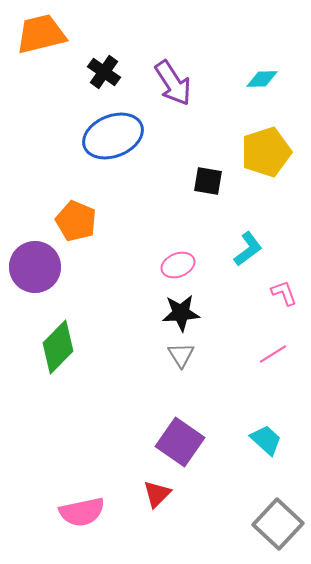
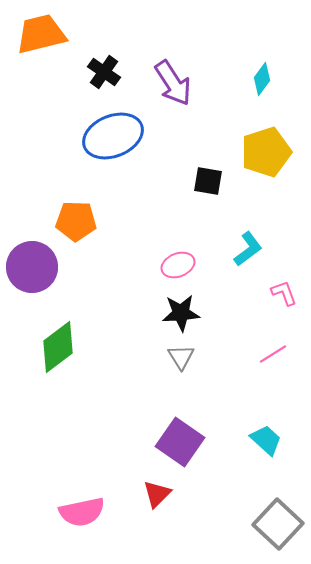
cyan diamond: rotated 52 degrees counterclockwise
orange pentagon: rotated 21 degrees counterclockwise
purple circle: moved 3 px left
green diamond: rotated 8 degrees clockwise
gray triangle: moved 2 px down
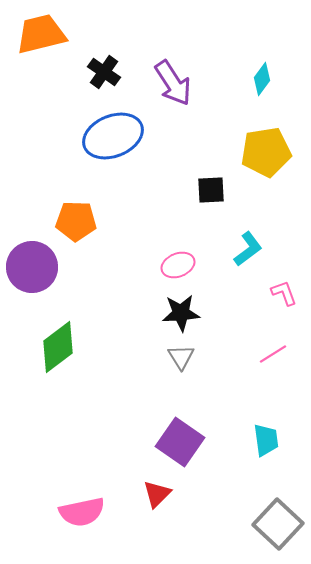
yellow pentagon: rotated 9 degrees clockwise
black square: moved 3 px right, 9 px down; rotated 12 degrees counterclockwise
cyan trapezoid: rotated 40 degrees clockwise
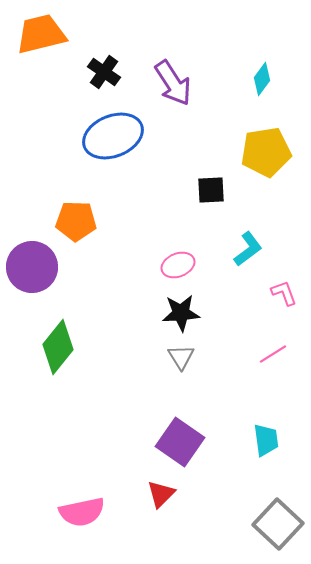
green diamond: rotated 14 degrees counterclockwise
red triangle: moved 4 px right
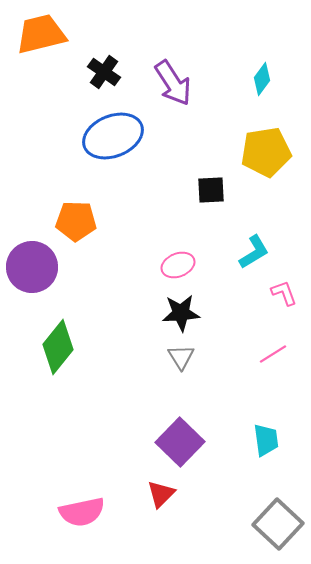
cyan L-shape: moved 6 px right, 3 px down; rotated 6 degrees clockwise
purple square: rotated 9 degrees clockwise
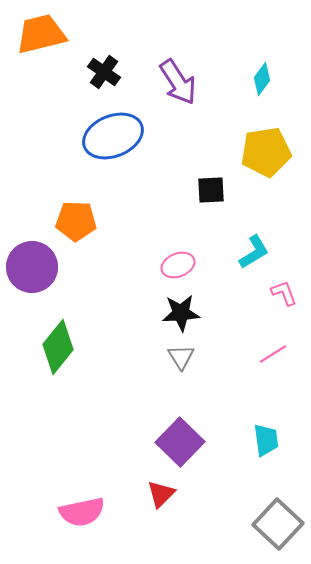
purple arrow: moved 5 px right, 1 px up
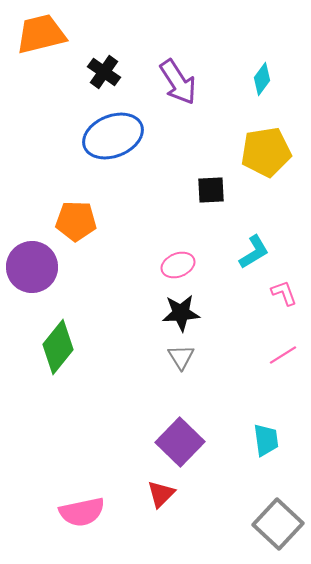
pink line: moved 10 px right, 1 px down
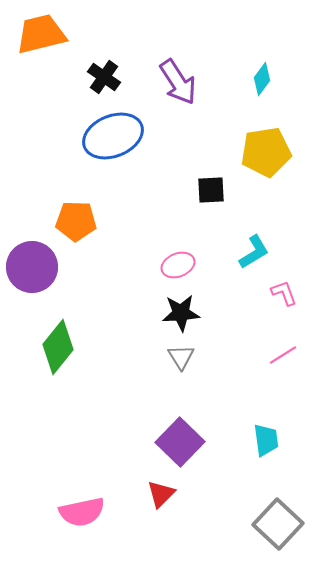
black cross: moved 5 px down
